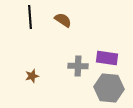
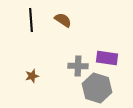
black line: moved 1 px right, 3 px down
gray hexagon: moved 12 px left; rotated 12 degrees clockwise
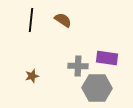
black line: rotated 10 degrees clockwise
gray hexagon: rotated 16 degrees counterclockwise
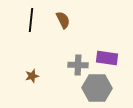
brown semicircle: rotated 30 degrees clockwise
gray cross: moved 1 px up
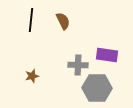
brown semicircle: moved 1 px down
purple rectangle: moved 3 px up
